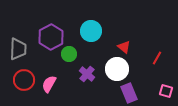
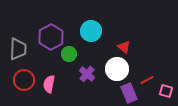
red line: moved 10 px left, 22 px down; rotated 32 degrees clockwise
pink semicircle: rotated 18 degrees counterclockwise
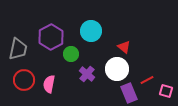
gray trapezoid: rotated 10 degrees clockwise
green circle: moved 2 px right
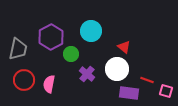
red line: rotated 48 degrees clockwise
purple rectangle: rotated 60 degrees counterclockwise
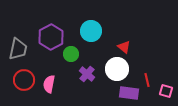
red line: rotated 56 degrees clockwise
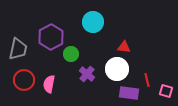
cyan circle: moved 2 px right, 9 px up
red triangle: rotated 32 degrees counterclockwise
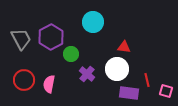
gray trapezoid: moved 3 px right, 10 px up; rotated 40 degrees counterclockwise
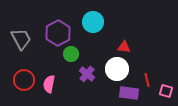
purple hexagon: moved 7 px right, 4 px up
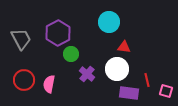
cyan circle: moved 16 px right
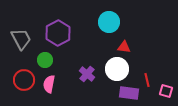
green circle: moved 26 px left, 6 px down
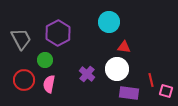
red line: moved 4 px right
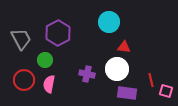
purple cross: rotated 28 degrees counterclockwise
purple rectangle: moved 2 px left
